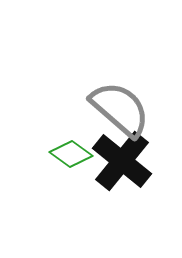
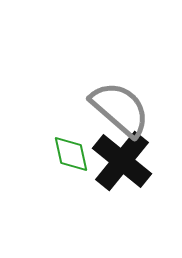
green diamond: rotated 42 degrees clockwise
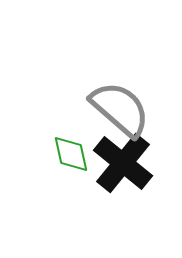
black cross: moved 1 px right, 2 px down
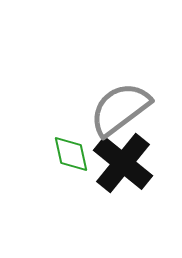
gray semicircle: rotated 78 degrees counterclockwise
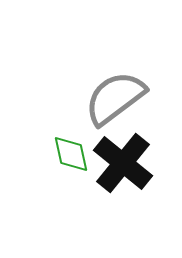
gray semicircle: moved 5 px left, 11 px up
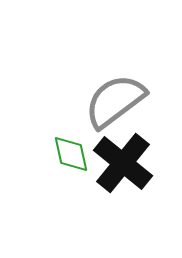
gray semicircle: moved 3 px down
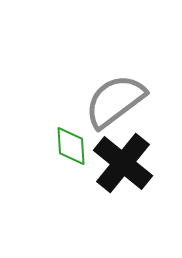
green diamond: moved 8 px up; rotated 9 degrees clockwise
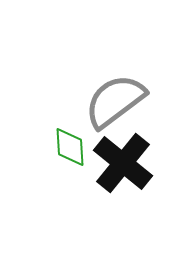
green diamond: moved 1 px left, 1 px down
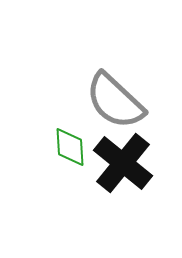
gray semicircle: rotated 100 degrees counterclockwise
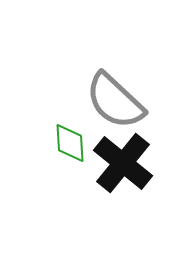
green diamond: moved 4 px up
